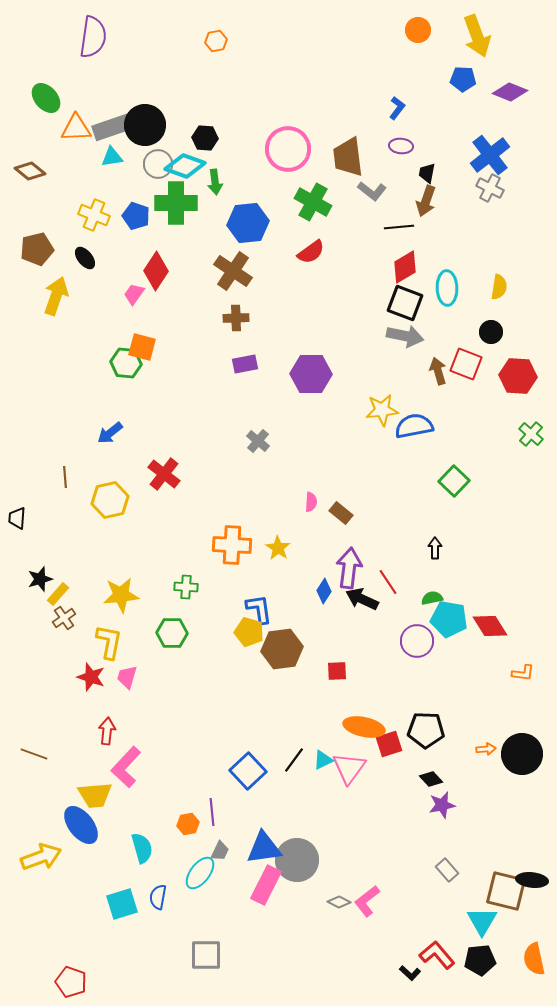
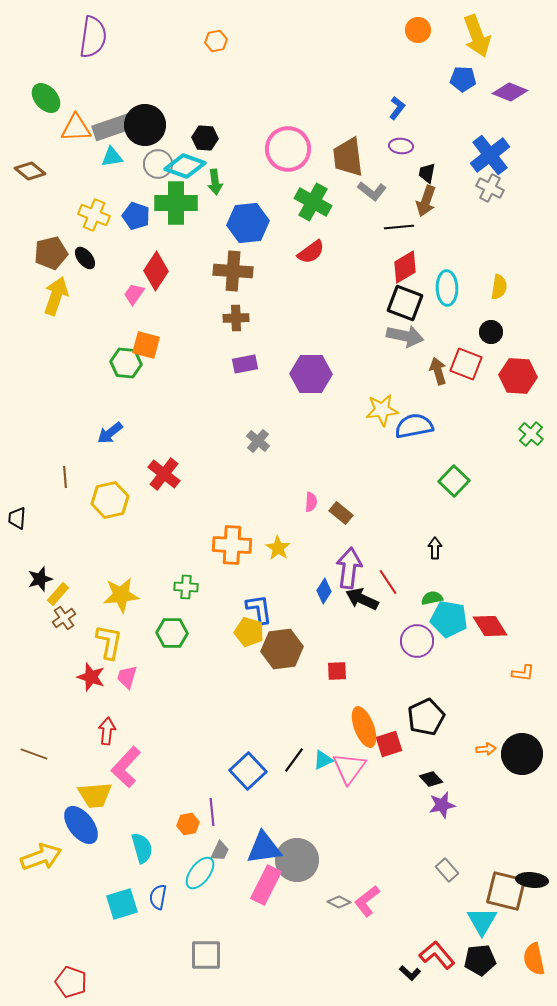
brown pentagon at (37, 249): moved 14 px right, 4 px down
brown cross at (233, 271): rotated 30 degrees counterclockwise
orange square at (142, 347): moved 4 px right, 2 px up
orange ellipse at (364, 727): rotated 57 degrees clockwise
black pentagon at (426, 730): moved 13 px up; rotated 27 degrees counterclockwise
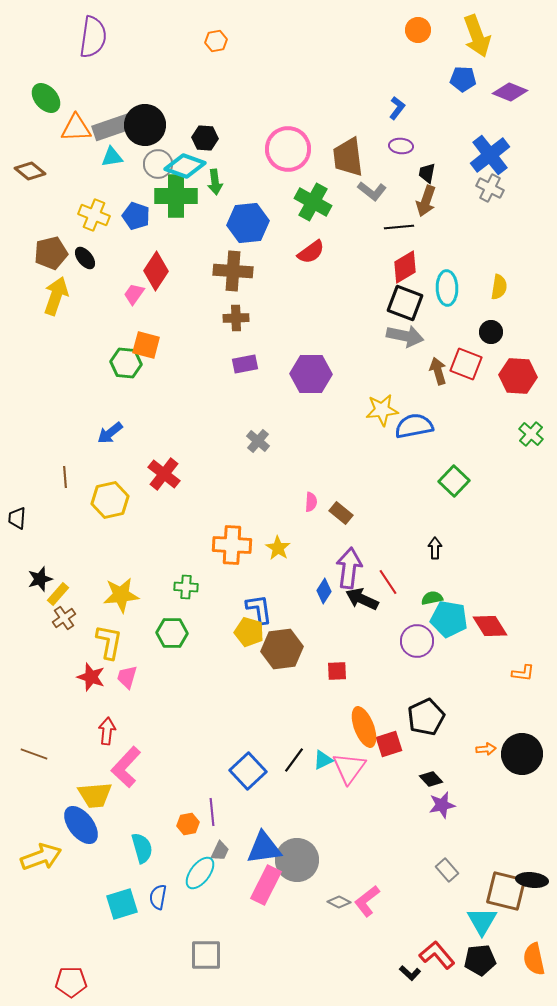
green cross at (176, 203): moved 7 px up
red pentagon at (71, 982): rotated 20 degrees counterclockwise
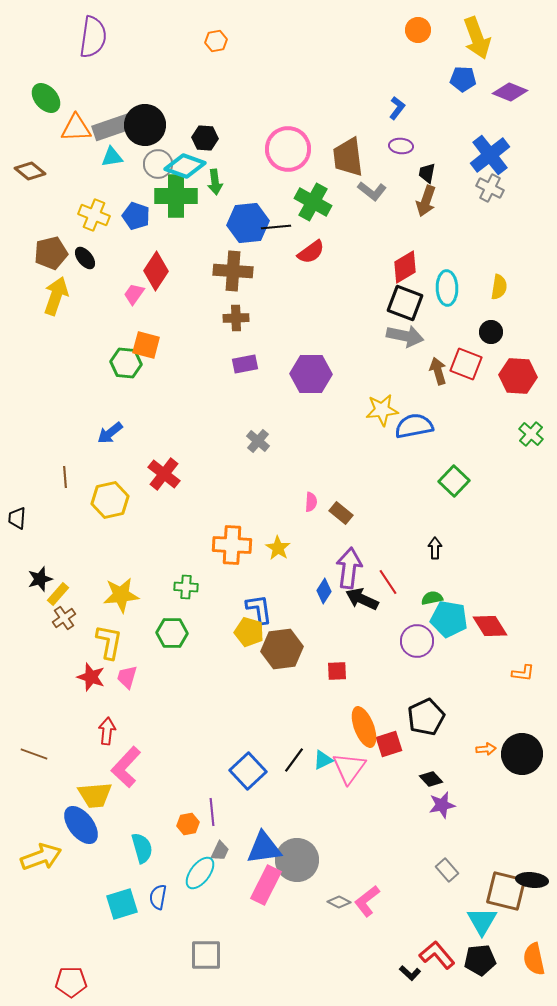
yellow arrow at (477, 36): moved 2 px down
black line at (399, 227): moved 123 px left
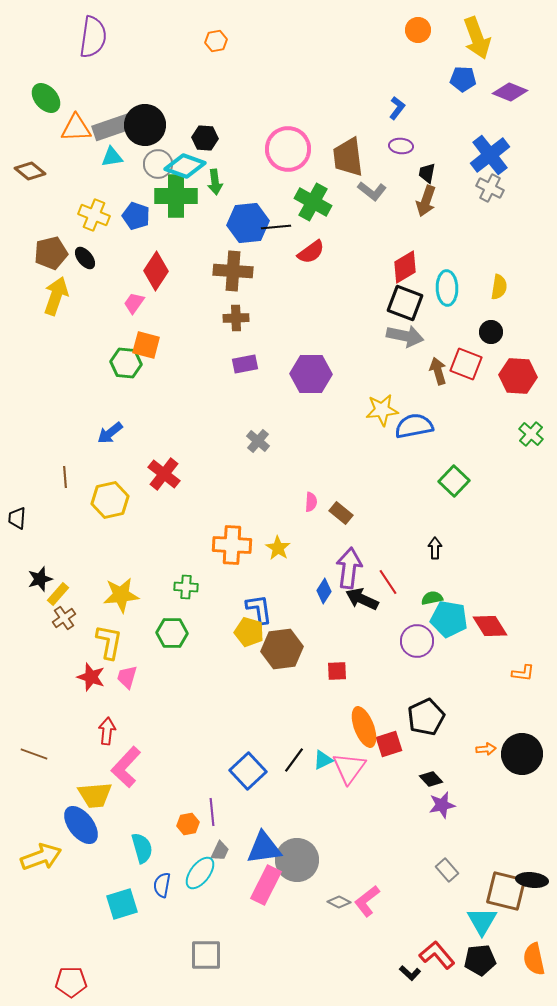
pink trapezoid at (134, 294): moved 9 px down
blue semicircle at (158, 897): moved 4 px right, 12 px up
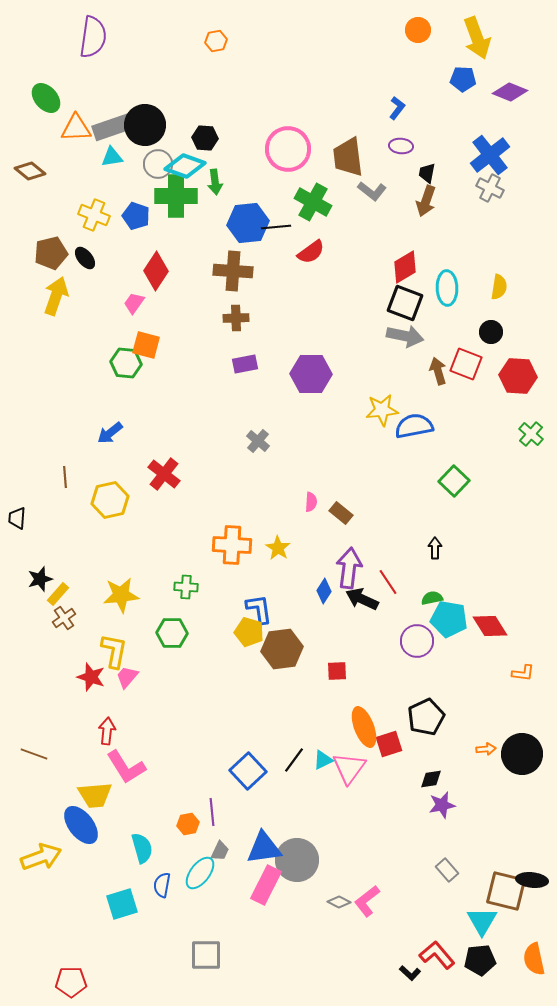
yellow L-shape at (109, 642): moved 5 px right, 9 px down
pink trapezoid at (127, 677): rotated 25 degrees clockwise
pink L-shape at (126, 767): rotated 75 degrees counterclockwise
black diamond at (431, 779): rotated 55 degrees counterclockwise
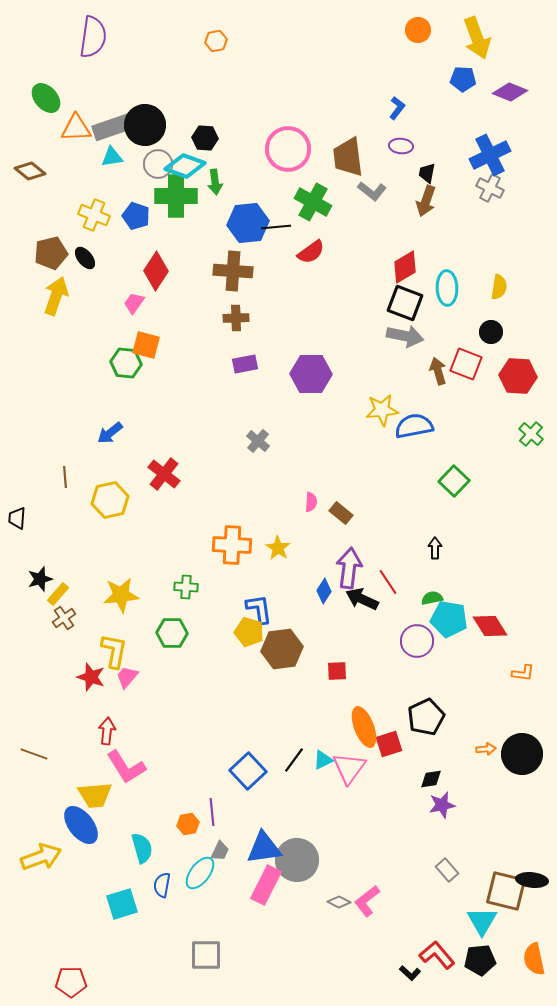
blue cross at (490, 155): rotated 12 degrees clockwise
